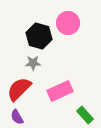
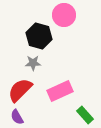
pink circle: moved 4 px left, 8 px up
red semicircle: moved 1 px right, 1 px down
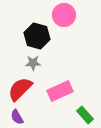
black hexagon: moved 2 px left
red semicircle: moved 1 px up
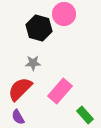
pink circle: moved 1 px up
black hexagon: moved 2 px right, 8 px up
pink rectangle: rotated 25 degrees counterclockwise
purple semicircle: moved 1 px right
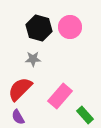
pink circle: moved 6 px right, 13 px down
gray star: moved 4 px up
pink rectangle: moved 5 px down
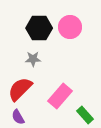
black hexagon: rotated 15 degrees counterclockwise
